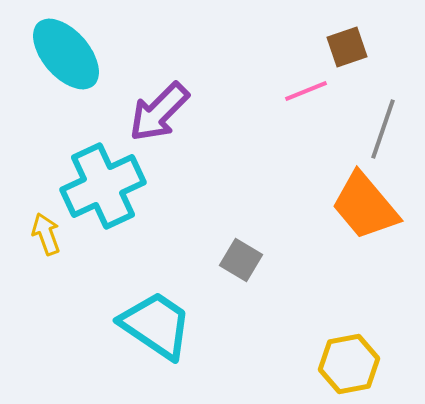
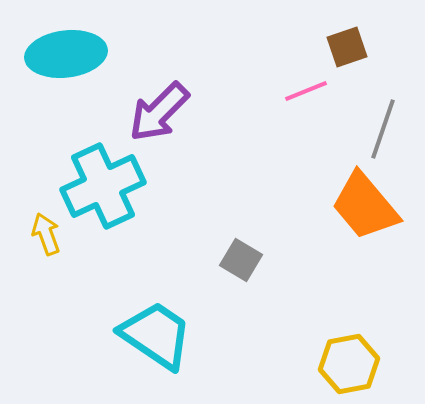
cyan ellipse: rotated 56 degrees counterclockwise
cyan trapezoid: moved 10 px down
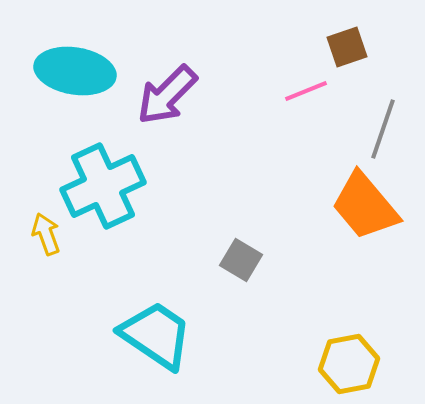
cyan ellipse: moved 9 px right, 17 px down; rotated 16 degrees clockwise
purple arrow: moved 8 px right, 17 px up
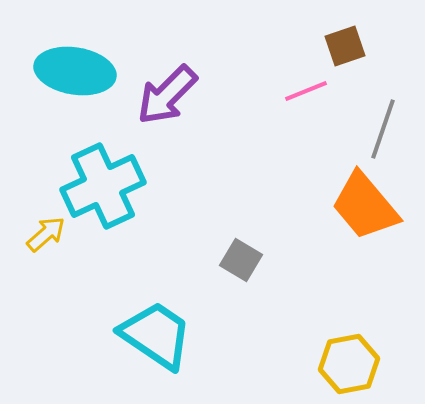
brown square: moved 2 px left, 1 px up
yellow arrow: rotated 69 degrees clockwise
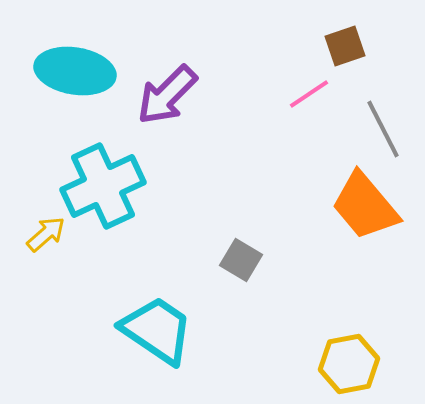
pink line: moved 3 px right, 3 px down; rotated 12 degrees counterclockwise
gray line: rotated 46 degrees counterclockwise
cyan trapezoid: moved 1 px right, 5 px up
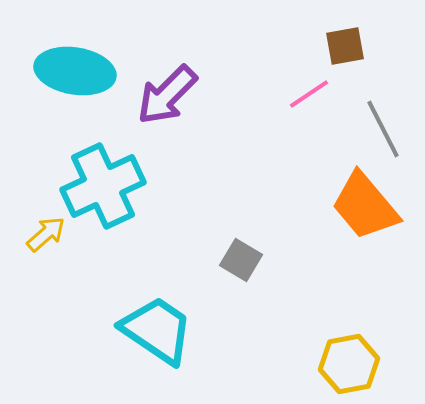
brown square: rotated 9 degrees clockwise
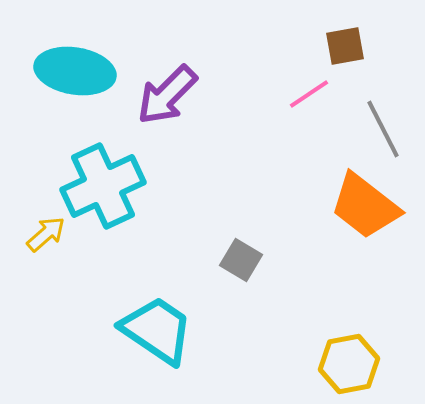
orange trapezoid: rotated 12 degrees counterclockwise
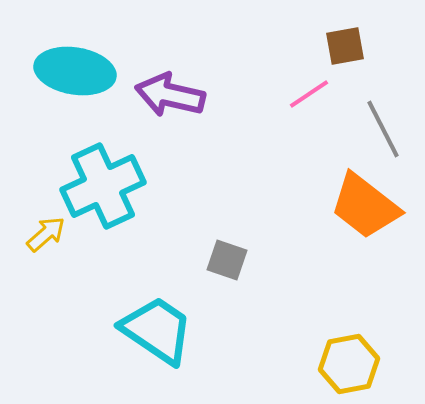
purple arrow: moved 3 px right; rotated 58 degrees clockwise
gray square: moved 14 px left; rotated 12 degrees counterclockwise
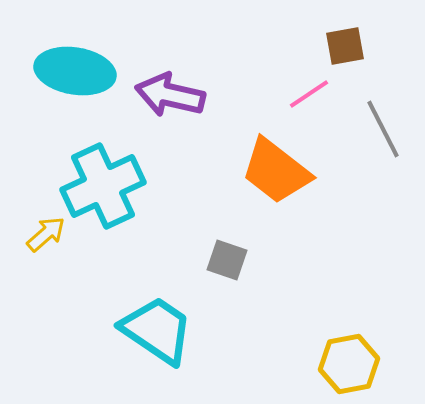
orange trapezoid: moved 89 px left, 35 px up
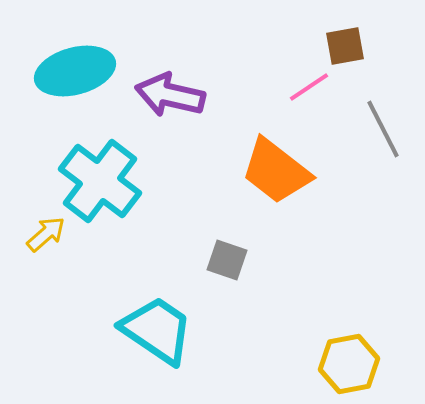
cyan ellipse: rotated 24 degrees counterclockwise
pink line: moved 7 px up
cyan cross: moved 3 px left, 5 px up; rotated 28 degrees counterclockwise
